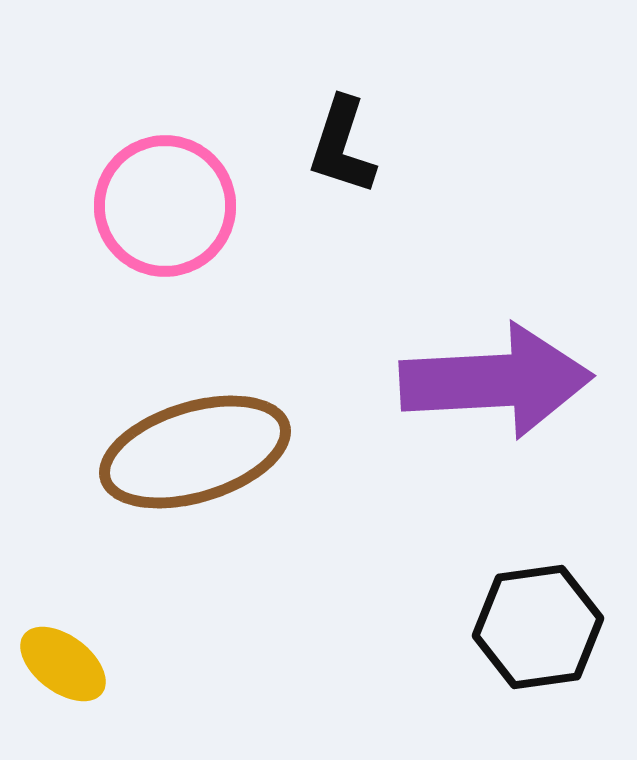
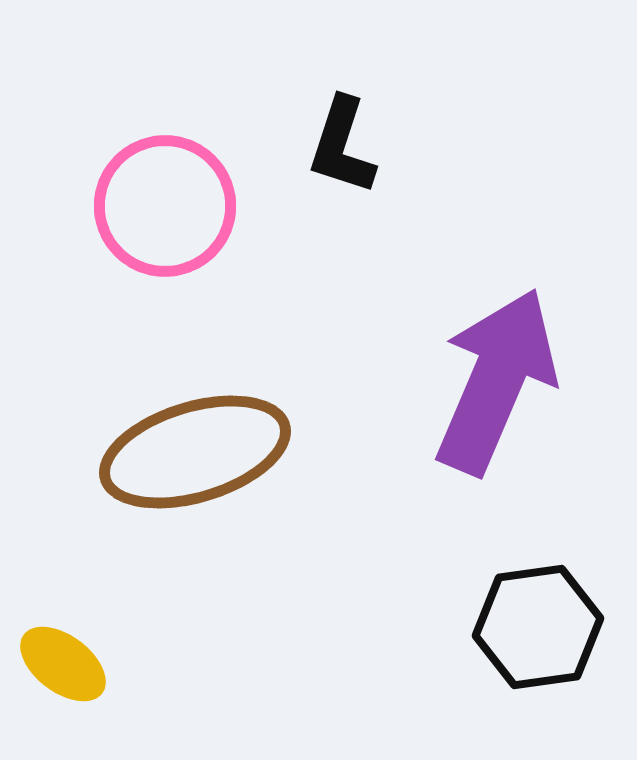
purple arrow: rotated 64 degrees counterclockwise
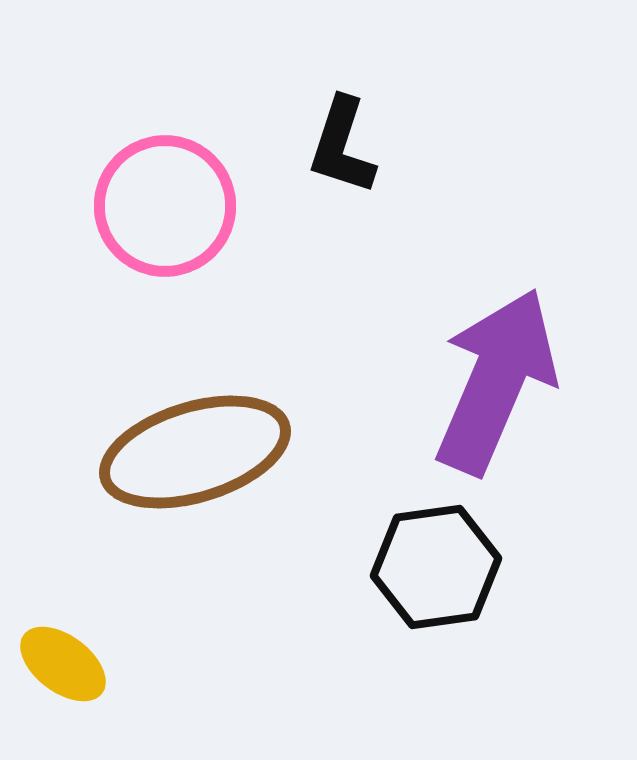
black hexagon: moved 102 px left, 60 px up
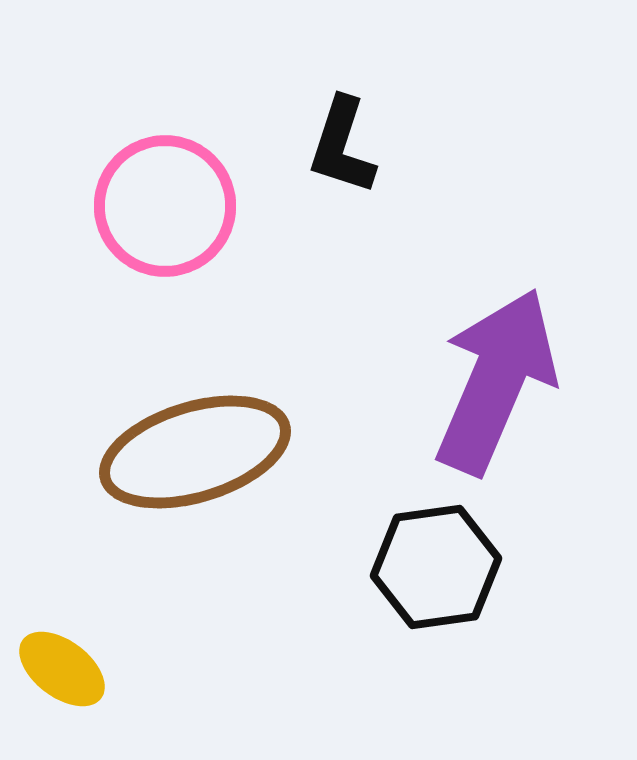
yellow ellipse: moved 1 px left, 5 px down
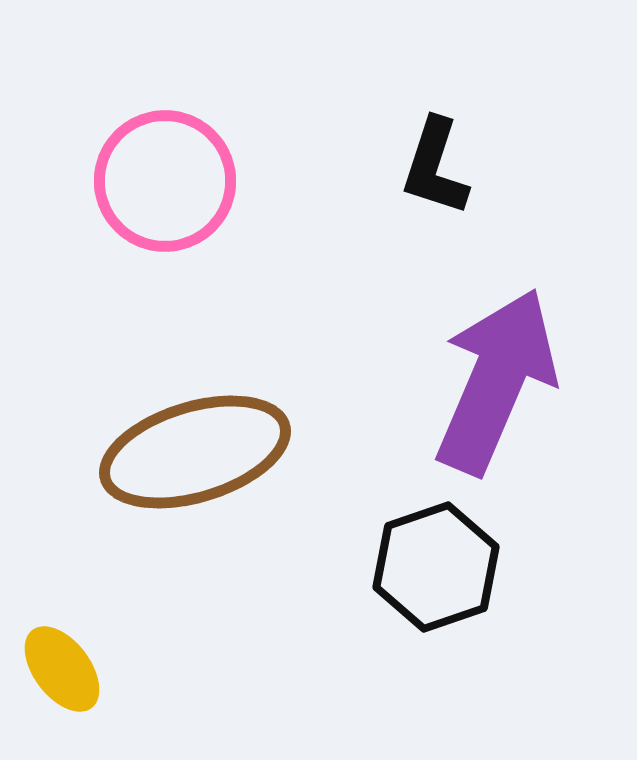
black L-shape: moved 93 px right, 21 px down
pink circle: moved 25 px up
black hexagon: rotated 11 degrees counterclockwise
yellow ellipse: rotated 16 degrees clockwise
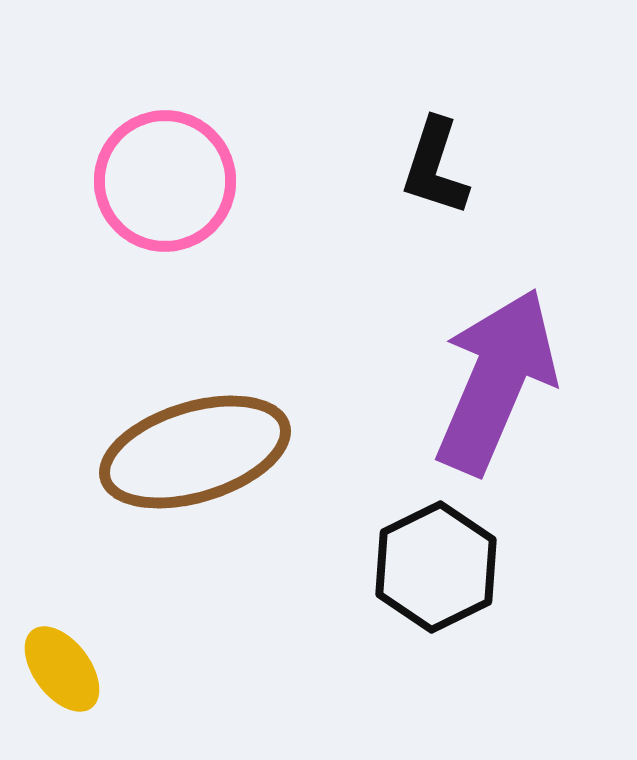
black hexagon: rotated 7 degrees counterclockwise
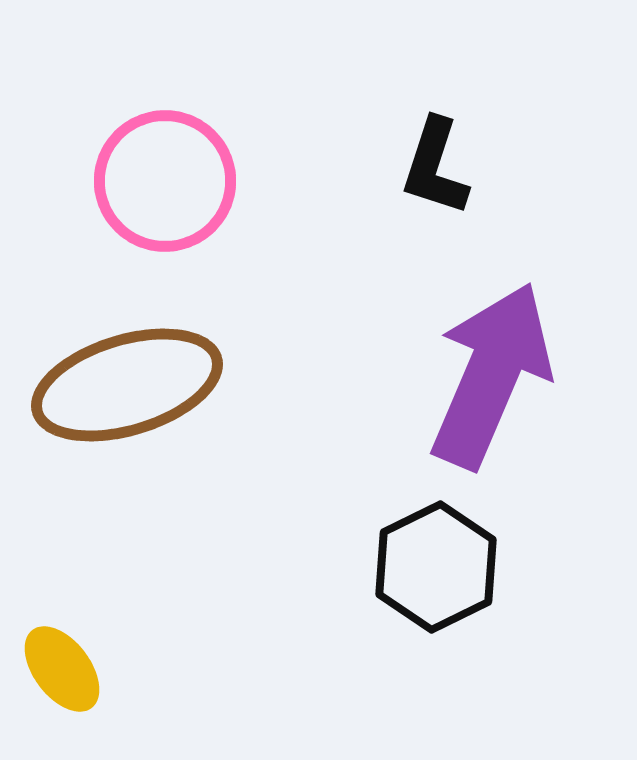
purple arrow: moved 5 px left, 6 px up
brown ellipse: moved 68 px left, 67 px up
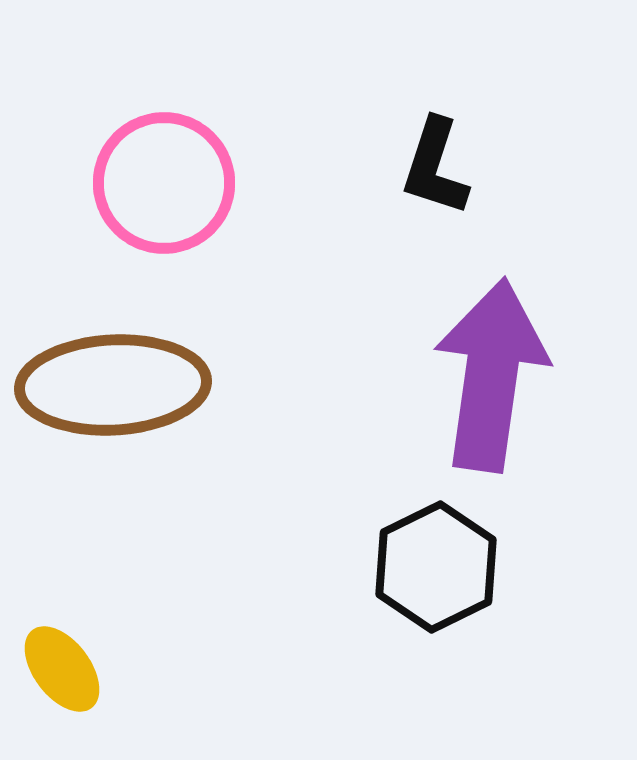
pink circle: moved 1 px left, 2 px down
purple arrow: rotated 15 degrees counterclockwise
brown ellipse: moved 14 px left; rotated 14 degrees clockwise
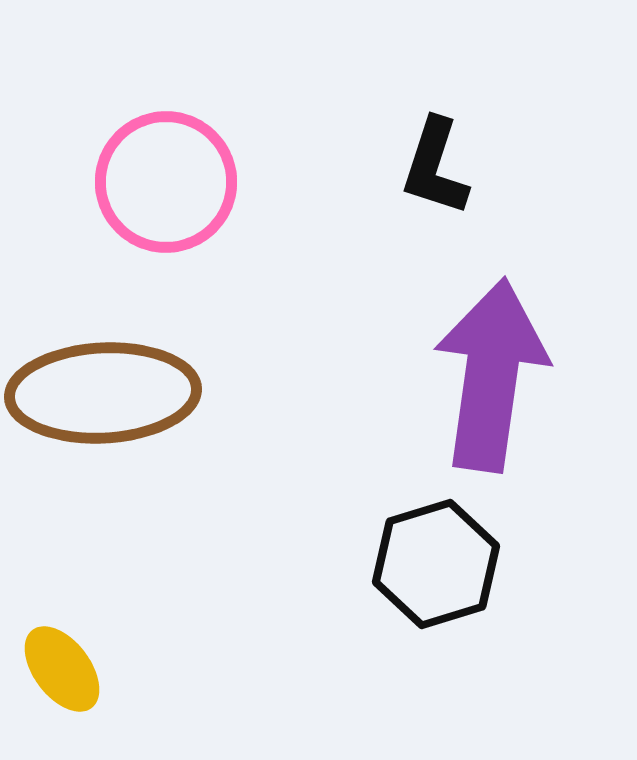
pink circle: moved 2 px right, 1 px up
brown ellipse: moved 10 px left, 8 px down
black hexagon: moved 3 px up; rotated 9 degrees clockwise
